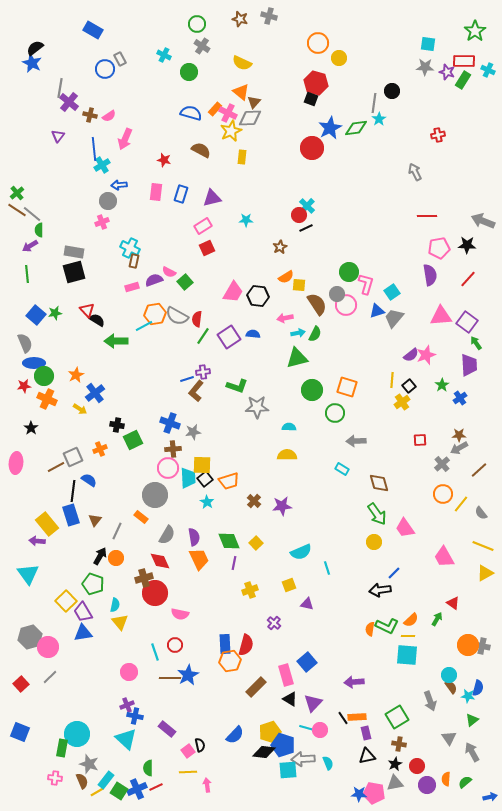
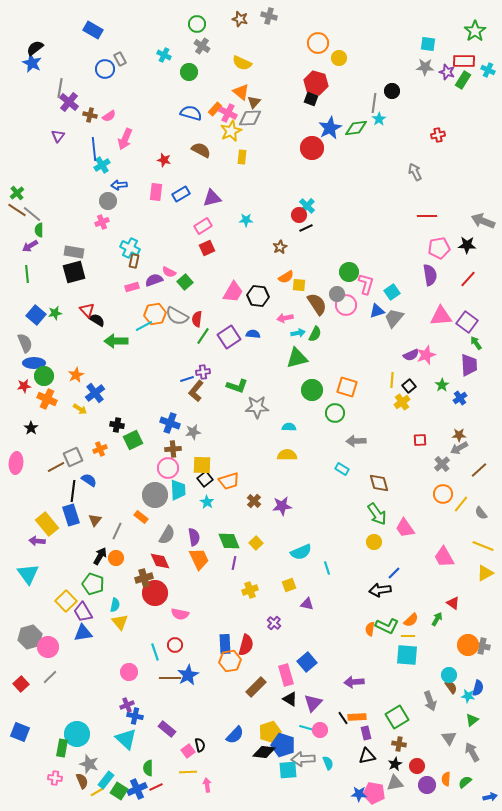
blue rectangle at (181, 194): rotated 42 degrees clockwise
purple semicircle at (411, 355): rotated 14 degrees clockwise
cyan trapezoid at (188, 478): moved 10 px left, 12 px down
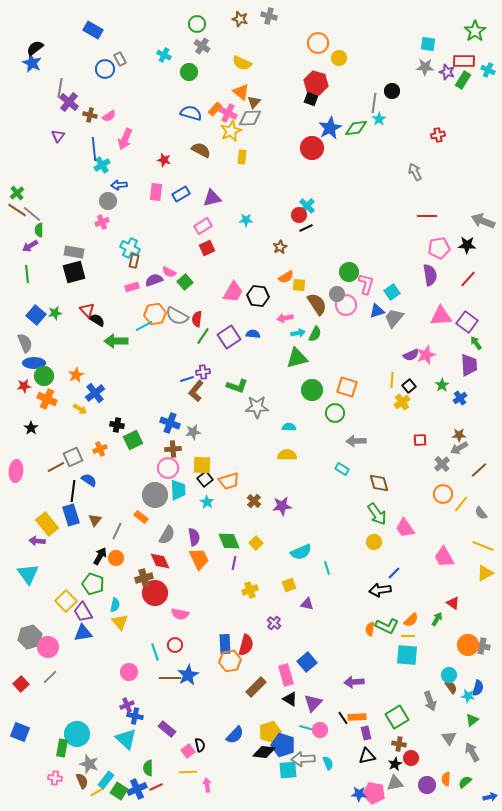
pink ellipse at (16, 463): moved 8 px down
red circle at (417, 766): moved 6 px left, 8 px up
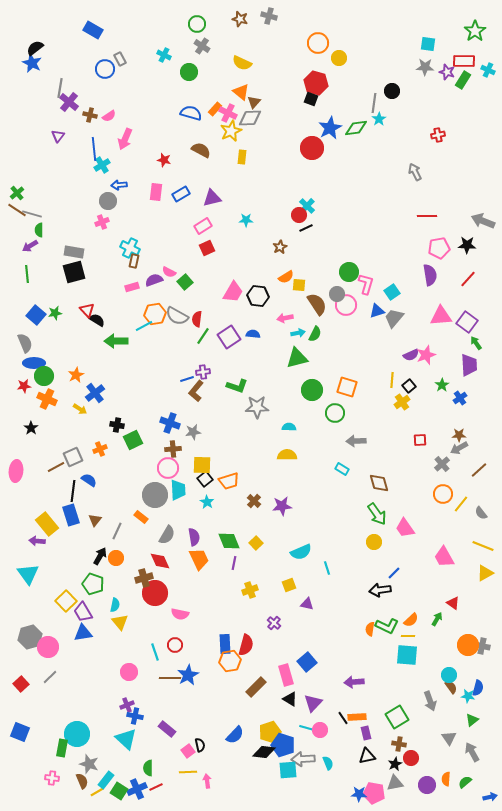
gray line at (32, 214): rotated 24 degrees counterclockwise
pink cross at (55, 778): moved 3 px left
pink arrow at (207, 785): moved 4 px up
